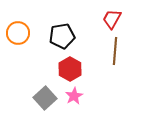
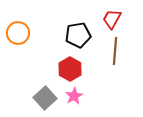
black pentagon: moved 16 px right, 1 px up
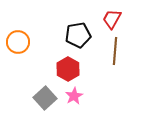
orange circle: moved 9 px down
red hexagon: moved 2 px left
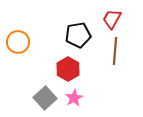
pink star: moved 2 px down
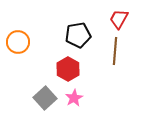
red trapezoid: moved 7 px right
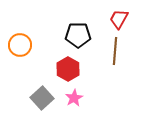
black pentagon: rotated 10 degrees clockwise
orange circle: moved 2 px right, 3 px down
gray square: moved 3 px left
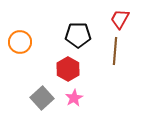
red trapezoid: moved 1 px right
orange circle: moved 3 px up
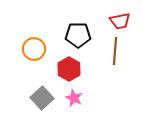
red trapezoid: moved 2 px down; rotated 130 degrees counterclockwise
orange circle: moved 14 px right, 7 px down
red hexagon: moved 1 px right
pink star: rotated 18 degrees counterclockwise
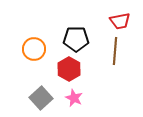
black pentagon: moved 2 px left, 4 px down
gray square: moved 1 px left
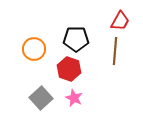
red trapezoid: rotated 50 degrees counterclockwise
red hexagon: rotated 10 degrees counterclockwise
